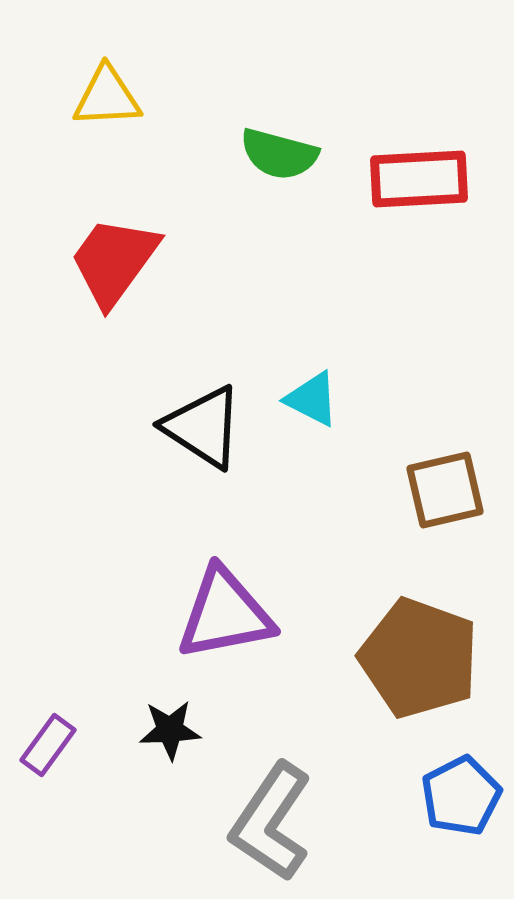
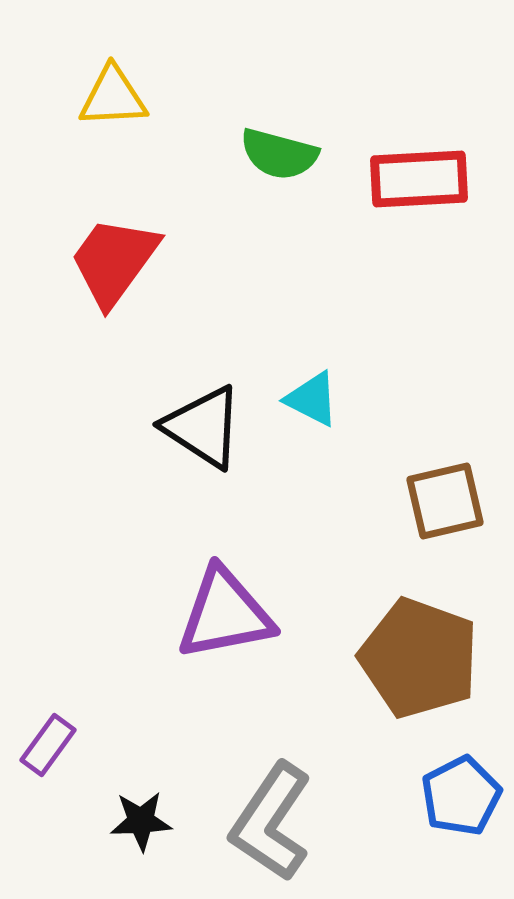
yellow triangle: moved 6 px right
brown square: moved 11 px down
black star: moved 29 px left, 91 px down
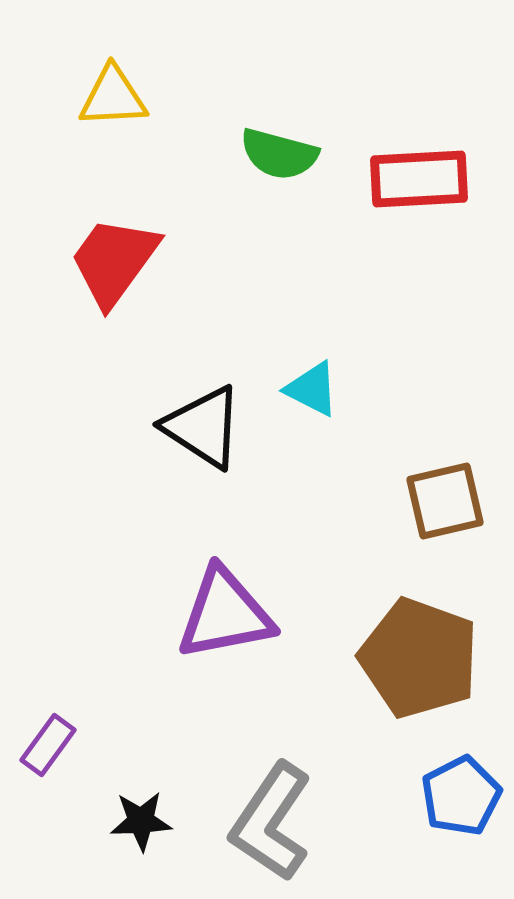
cyan triangle: moved 10 px up
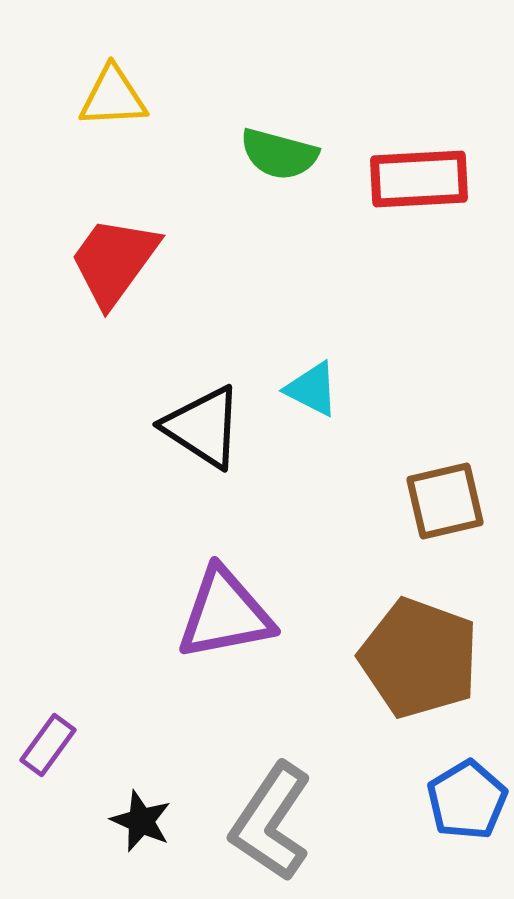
blue pentagon: moved 6 px right, 4 px down; rotated 4 degrees counterclockwise
black star: rotated 26 degrees clockwise
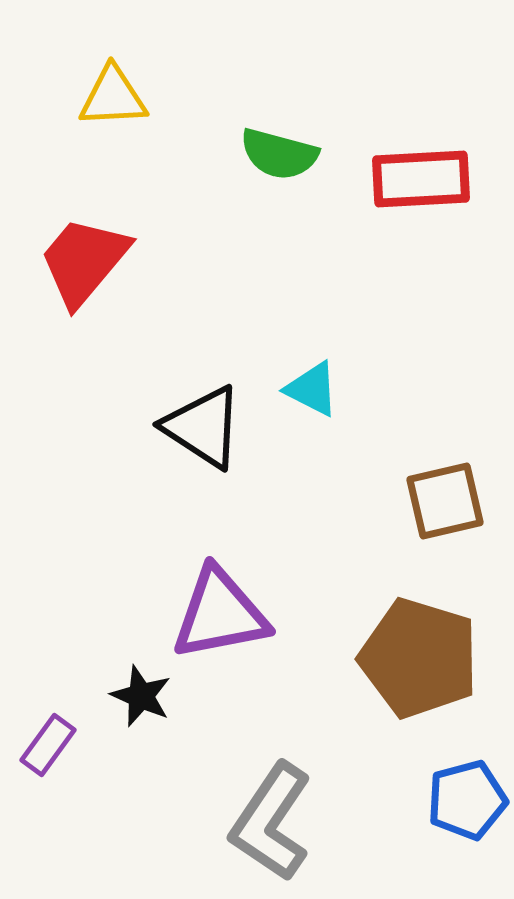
red rectangle: moved 2 px right
red trapezoid: moved 30 px left; rotated 4 degrees clockwise
purple triangle: moved 5 px left
brown pentagon: rotated 3 degrees counterclockwise
blue pentagon: rotated 16 degrees clockwise
black star: moved 125 px up
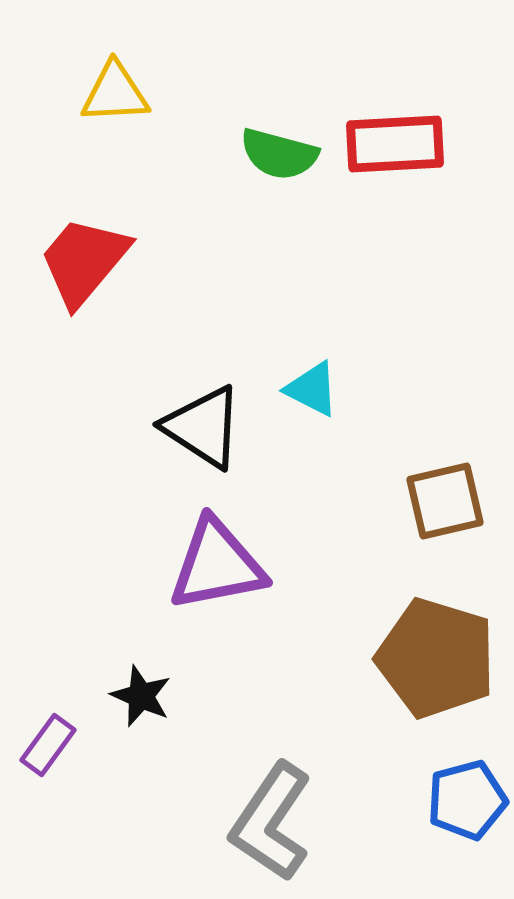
yellow triangle: moved 2 px right, 4 px up
red rectangle: moved 26 px left, 35 px up
purple triangle: moved 3 px left, 49 px up
brown pentagon: moved 17 px right
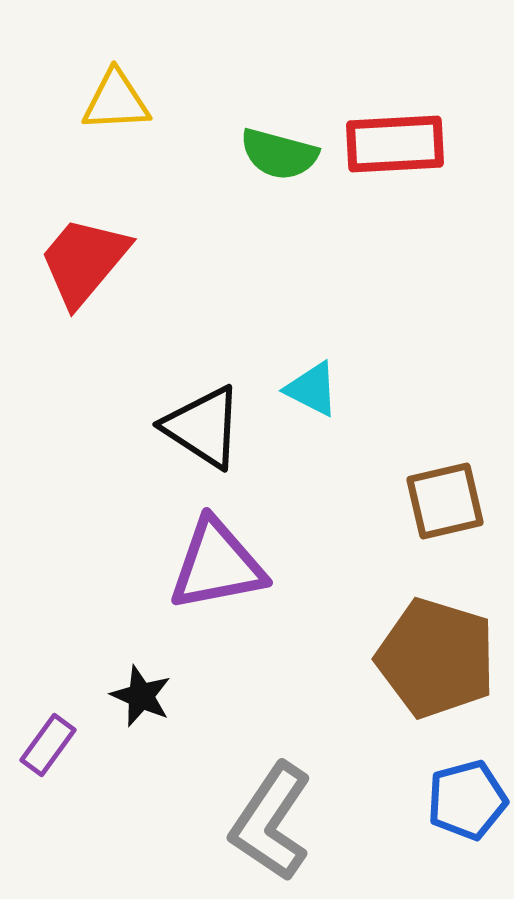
yellow triangle: moved 1 px right, 8 px down
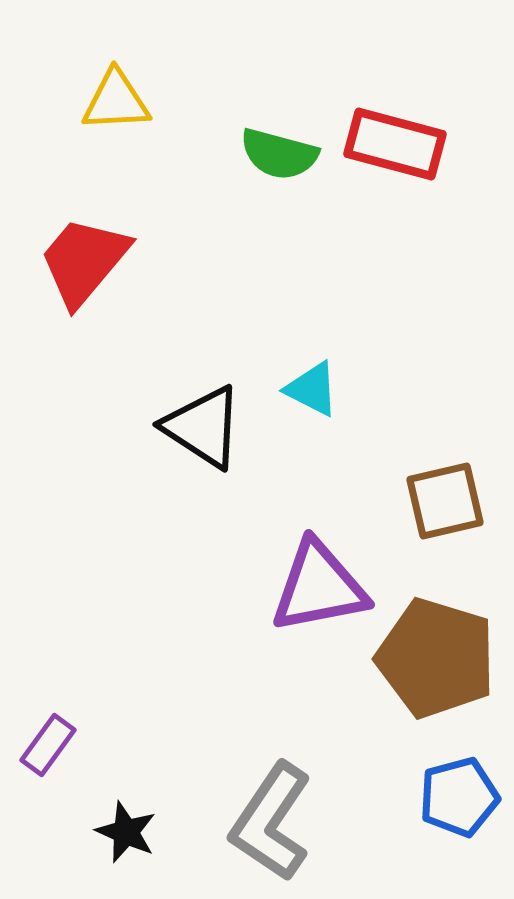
red rectangle: rotated 18 degrees clockwise
purple triangle: moved 102 px right, 22 px down
black star: moved 15 px left, 136 px down
blue pentagon: moved 8 px left, 3 px up
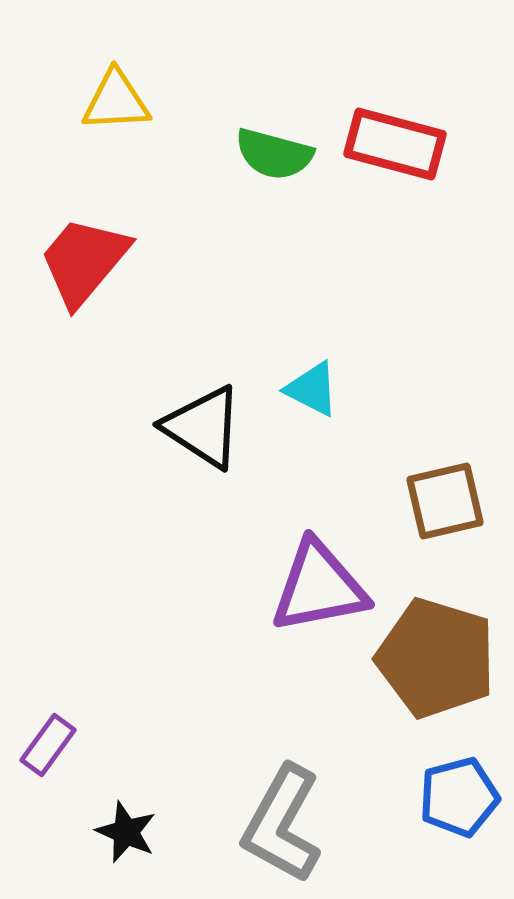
green semicircle: moved 5 px left
gray L-shape: moved 11 px right, 2 px down; rotated 5 degrees counterclockwise
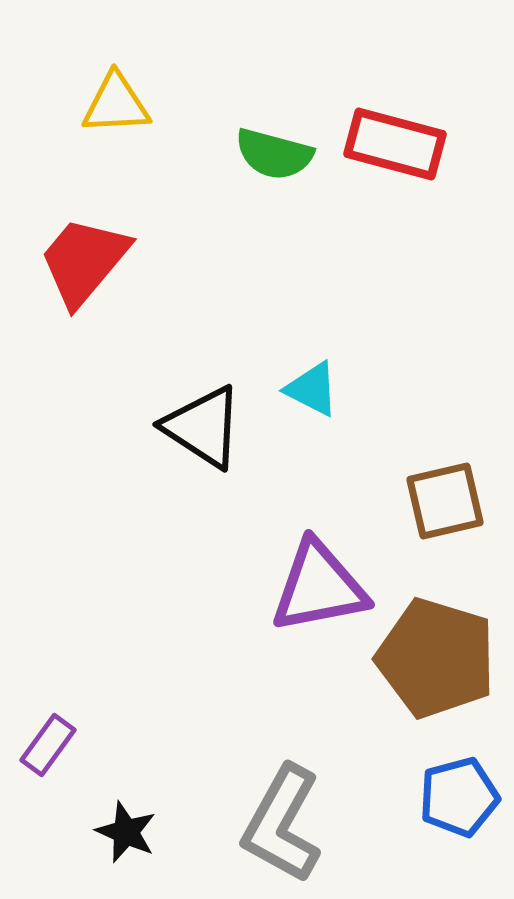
yellow triangle: moved 3 px down
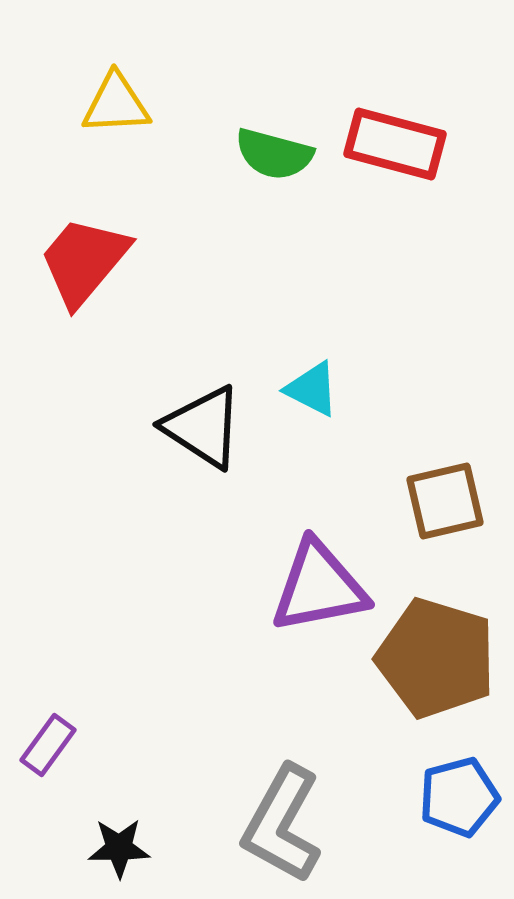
black star: moved 7 px left, 16 px down; rotated 24 degrees counterclockwise
